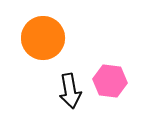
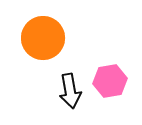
pink hexagon: rotated 16 degrees counterclockwise
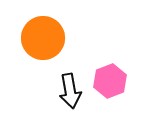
pink hexagon: rotated 12 degrees counterclockwise
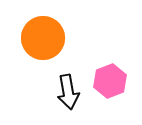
black arrow: moved 2 px left, 1 px down
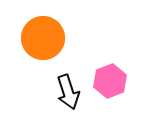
black arrow: rotated 8 degrees counterclockwise
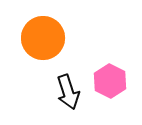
pink hexagon: rotated 12 degrees counterclockwise
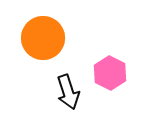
pink hexagon: moved 8 px up
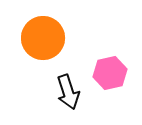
pink hexagon: rotated 20 degrees clockwise
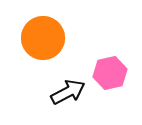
black arrow: rotated 100 degrees counterclockwise
